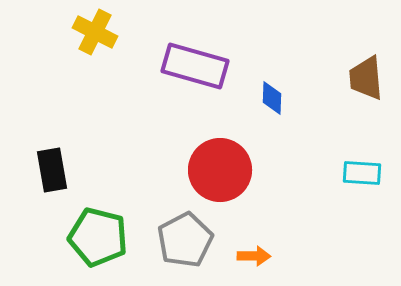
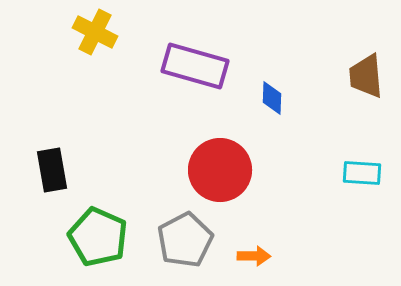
brown trapezoid: moved 2 px up
green pentagon: rotated 10 degrees clockwise
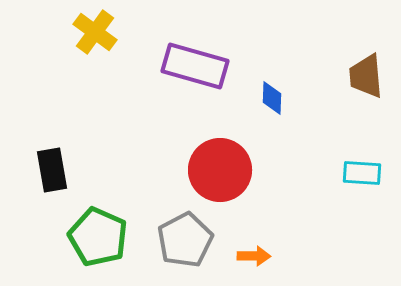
yellow cross: rotated 9 degrees clockwise
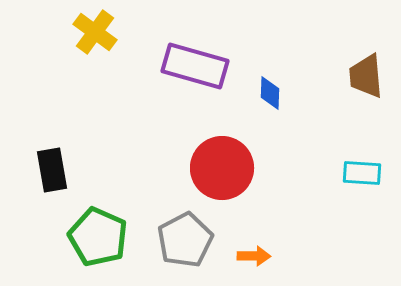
blue diamond: moved 2 px left, 5 px up
red circle: moved 2 px right, 2 px up
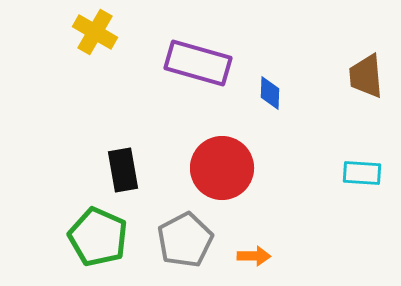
yellow cross: rotated 6 degrees counterclockwise
purple rectangle: moved 3 px right, 3 px up
black rectangle: moved 71 px right
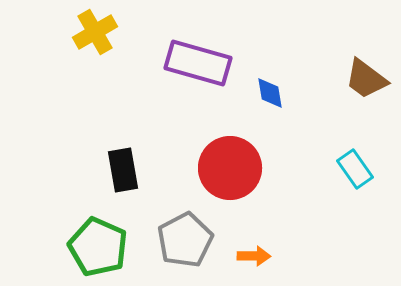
yellow cross: rotated 30 degrees clockwise
brown trapezoid: moved 3 px down; rotated 48 degrees counterclockwise
blue diamond: rotated 12 degrees counterclockwise
red circle: moved 8 px right
cyan rectangle: moved 7 px left, 4 px up; rotated 51 degrees clockwise
green pentagon: moved 10 px down
